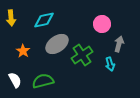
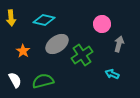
cyan diamond: rotated 25 degrees clockwise
cyan arrow: moved 2 px right, 10 px down; rotated 128 degrees clockwise
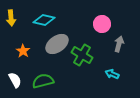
green cross: rotated 25 degrees counterclockwise
